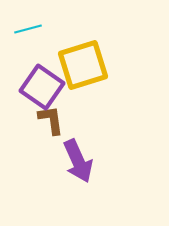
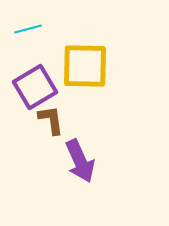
yellow square: moved 2 px right, 1 px down; rotated 18 degrees clockwise
purple square: moved 7 px left; rotated 24 degrees clockwise
purple arrow: moved 2 px right
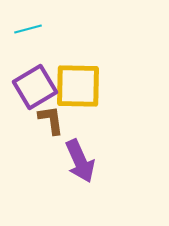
yellow square: moved 7 px left, 20 px down
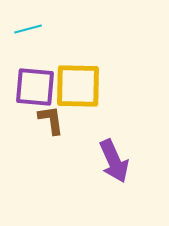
purple square: rotated 36 degrees clockwise
purple arrow: moved 34 px right
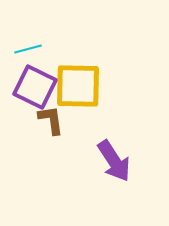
cyan line: moved 20 px down
purple square: rotated 21 degrees clockwise
purple arrow: rotated 9 degrees counterclockwise
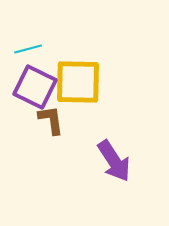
yellow square: moved 4 px up
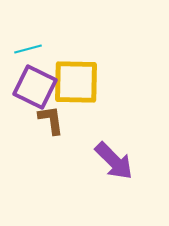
yellow square: moved 2 px left
purple arrow: rotated 12 degrees counterclockwise
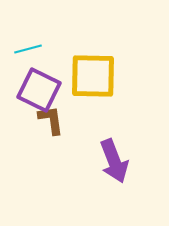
yellow square: moved 17 px right, 6 px up
purple square: moved 4 px right, 3 px down
purple arrow: rotated 24 degrees clockwise
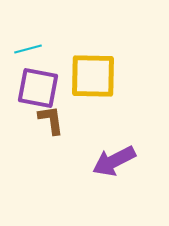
purple square: moved 1 px left, 2 px up; rotated 15 degrees counterclockwise
purple arrow: rotated 84 degrees clockwise
